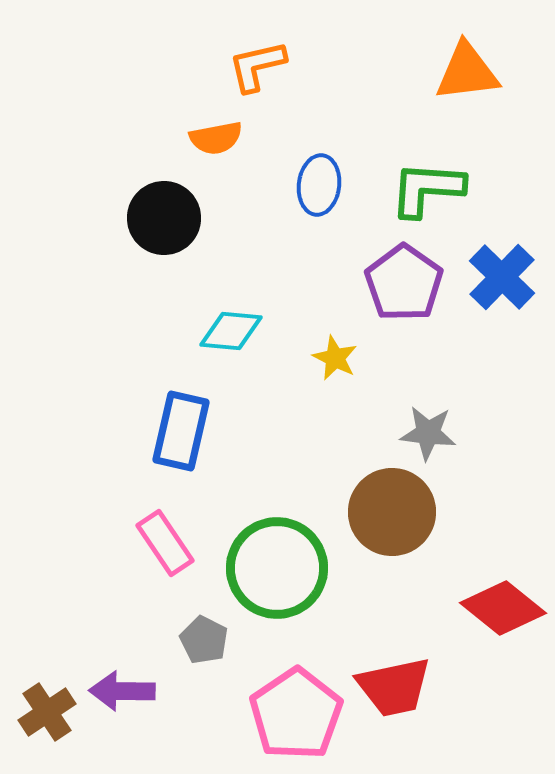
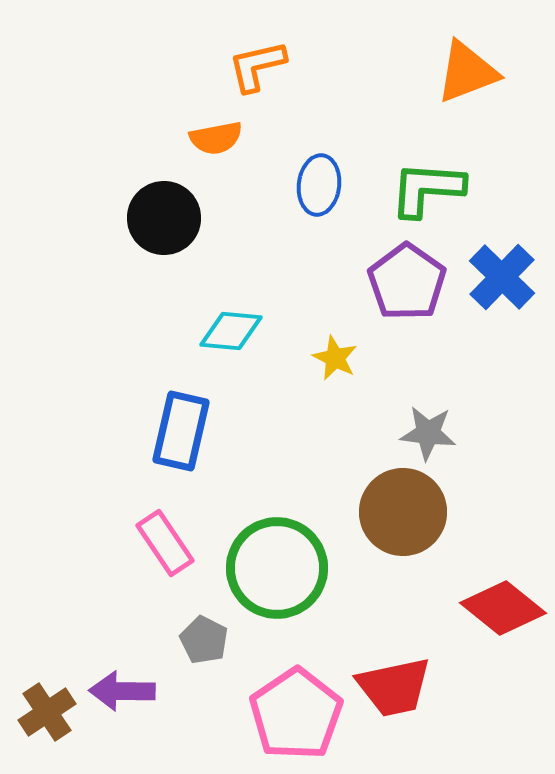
orange triangle: rotated 14 degrees counterclockwise
purple pentagon: moved 3 px right, 1 px up
brown circle: moved 11 px right
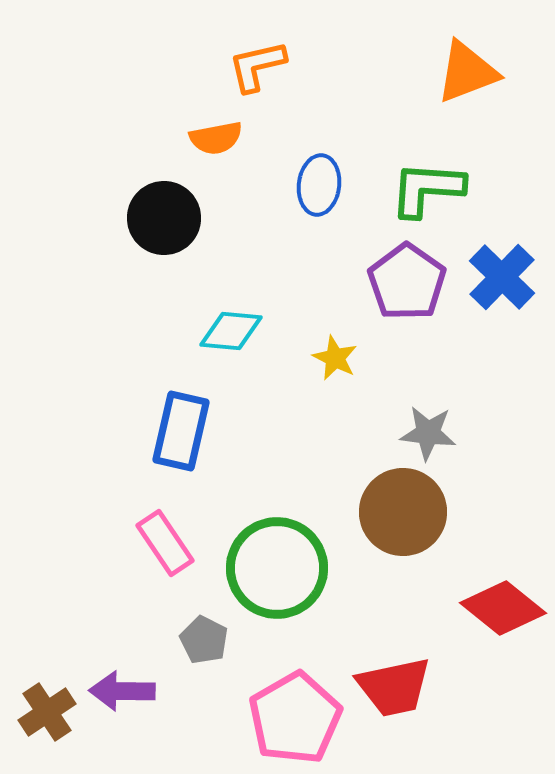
pink pentagon: moved 1 px left, 4 px down; rotated 4 degrees clockwise
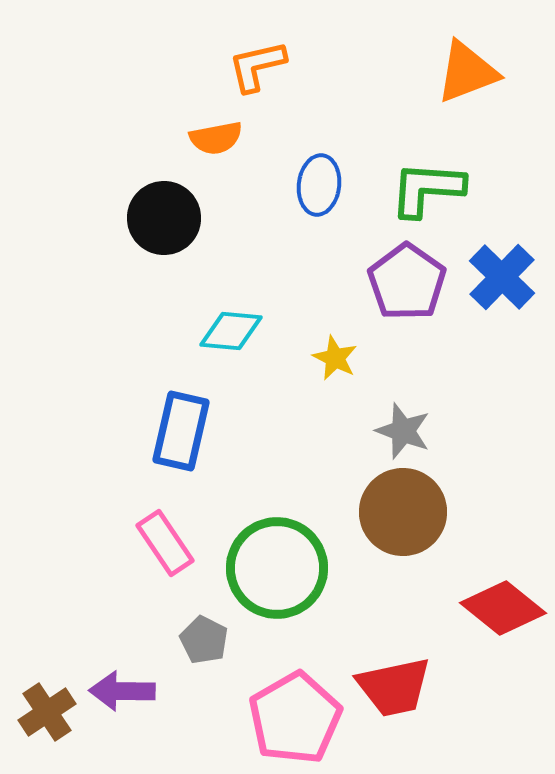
gray star: moved 25 px left, 2 px up; rotated 14 degrees clockwise
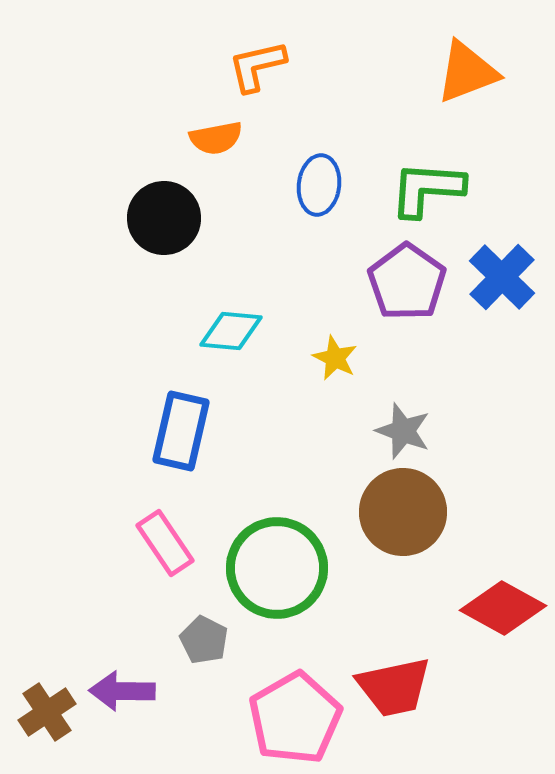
red diamond: rotated 10 degrees counterclockwise
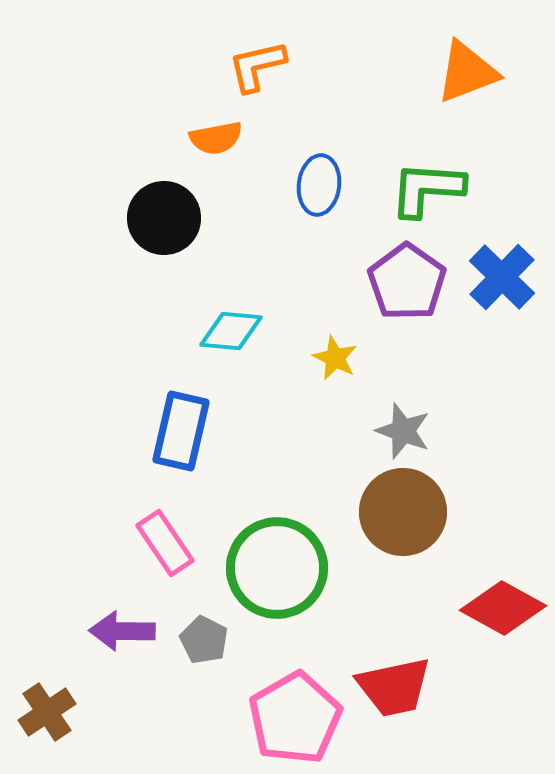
purple arrow: moved 60 px up
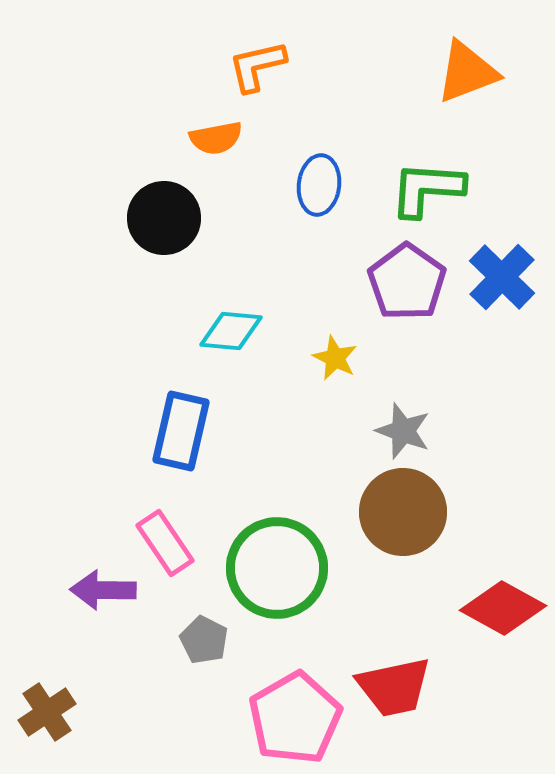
purple arrow: moved 19 px left, 41 px up
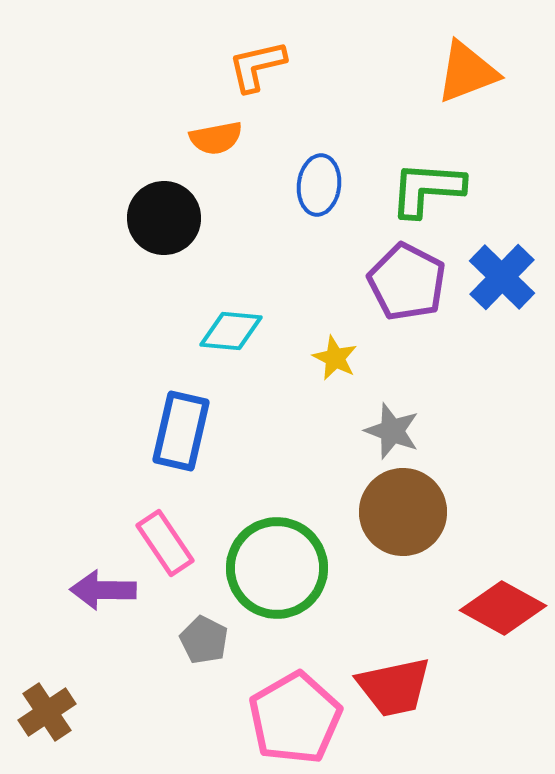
purple pentagon: rotated 8 degrees counterclockwise
gray star: moved 11 px left
